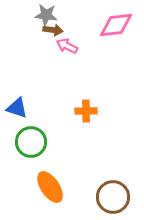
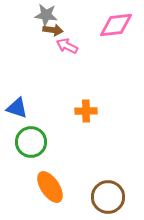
brown circle: moved 5 px left
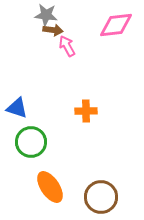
pink arrow: rotated 35 degrees clockwise
brown circle: moved 7 px left
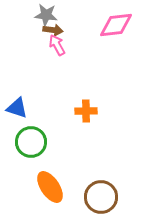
pink arrow: moved 10 px left, 1 px up
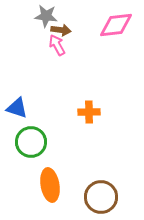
gray star: moved 1 px down
brown arrow: moved 8 px right
orange cross: moved 3 px right, 1 px down
orange ellipse: moved 2 px up; rotated 24 degrees clockwise
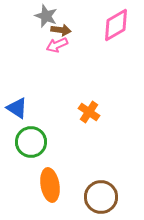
gray star: rotated 15 degrees clockwise
pink diamond: rotated 24 degrees counterclockwise
pink arrow: rotated 85 degrees counterclockwise
blue triangle: rotated 15 degrees clockwise
orange cross: rotated 35 degrees clockwise
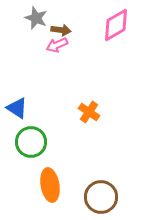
gray star: moved 10 px left, 2 px down
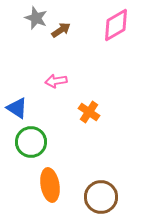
brown arrow: rotated 42 degrees counterclockwise
pink arrow: moved 1 px left, 36 px down; rotated 15 degrees clockwise
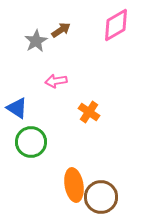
gray star: moved 23 px down; rotated 20 degrees clockwise
orange ellipse: moved 24 px right
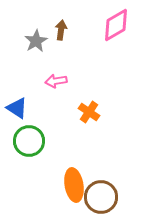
brown arrow: rotated 48 degrees counterclockwise
green circle: moved 2 px left, 1 px up
